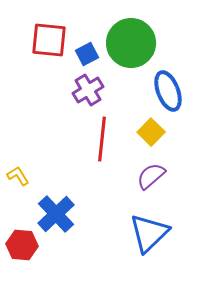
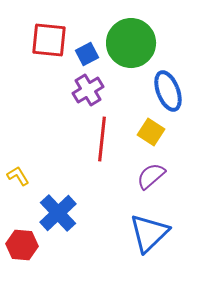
yellow square: rotated 12 degrees counterclockwise
blue cross: moved 2 px right, 1 px up
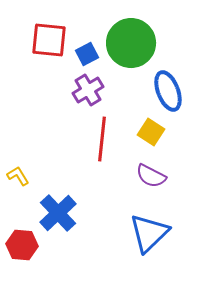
purple semicircle: rotated 112 degrees counterclockwise
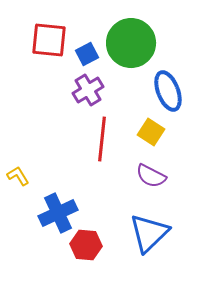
blue cross: rotated 18 degrees clockwise
red hexagon: moved 64 px right
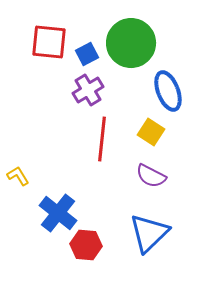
red square: moved 2 px down
blue cross: rotated 27 degrees counterclockwise
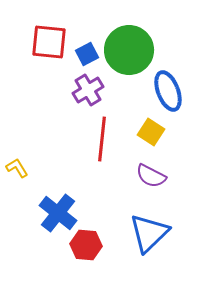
green circle: moved 2 px left, 7 px down
yellow L-shape: moved 1 px left, 8 px up
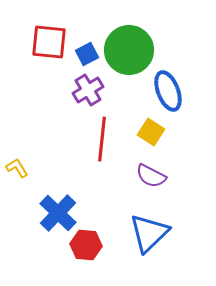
blue cross: rotated 6 degrees clockwise
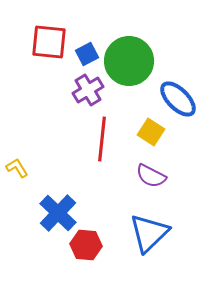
green circle: moved 11 px down
blue ellipse: moved 10 px right, 8 px down; rotated 24 degrees counterclockwise
